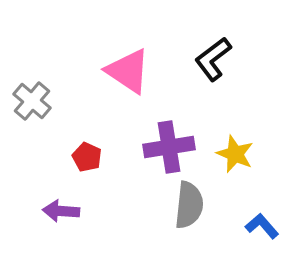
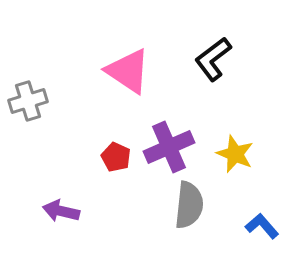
gray cross: moved 4 px left; rotated 33 degrees clockwise
purple cross: rotated 15 degrees counterclockwise
red pentagon: moved 29 px right
purple arrow: rotated 9 degrees clockwise
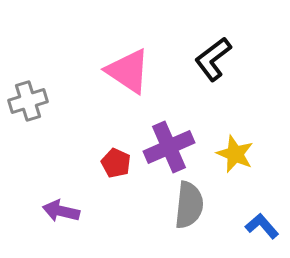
red pentagon: moved 6 px down
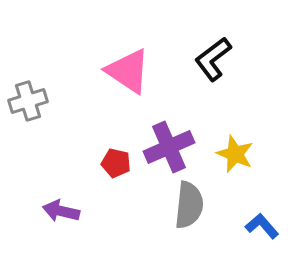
red pentagon: rotated 12 degrees counterclockwise
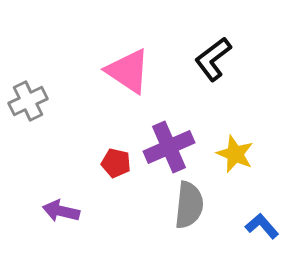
gray cross: rotated 9 degrees counterclockwise
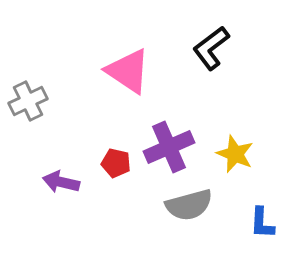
black L-shape: moved 2 px left, 11 px up
gray semicircle: rotated 69 degrees clockwise
purple arrow: moved 29 px up
blue L-shape: moved 3 px up; rotated 136 degrees counterclockwise
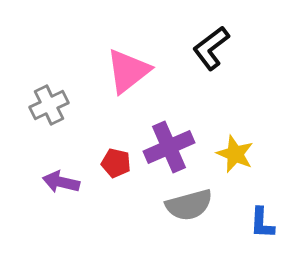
pink triangle: rotated 48 degrees clockwise
gray cross: moved 21 px right, 4 px down
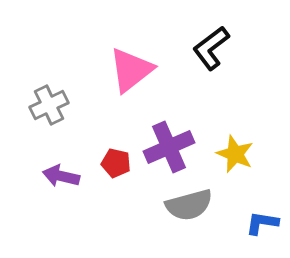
pink triangle: moved 3 px right, 1 px up
purple arrow: moved 6 px up
blue L-shape: rotated 96 degrees clockwise
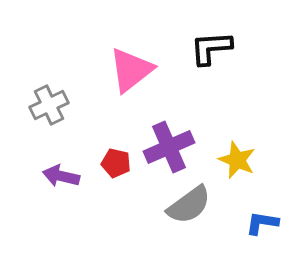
black L-shape: rotated 33 degrees clockwise
yellow star: moved 2 px right, 6 px down
gray semicircle: rotated 21 degrees counterclockwise
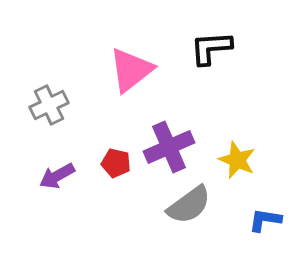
purple arrow: moved 4 px left; rotated 42 degrees counterclockwise
blue L-shape: moved 3 px right, 3 px up
